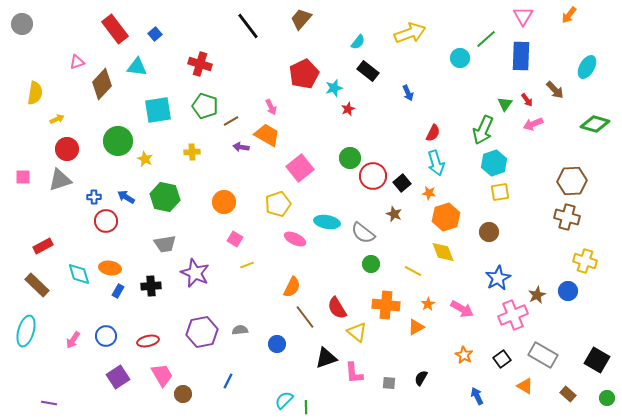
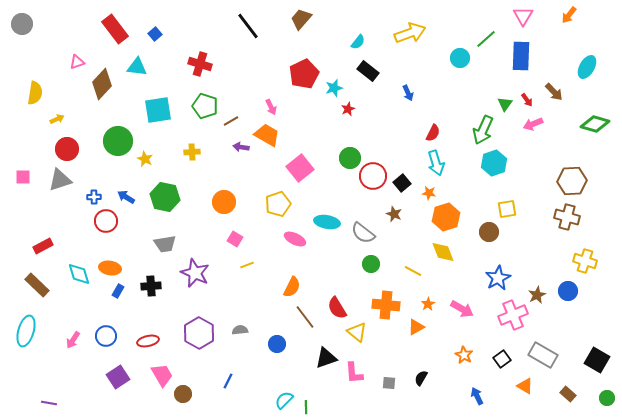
brown arrow at (555, 90): moved 1 px left, 2 px down
yellow square at (500, 192): moved 7 px right, 17 px down
purple hexagon at (202, 332): moved 3 px left, 1 px down; rotated 20 degrees counterclockwise
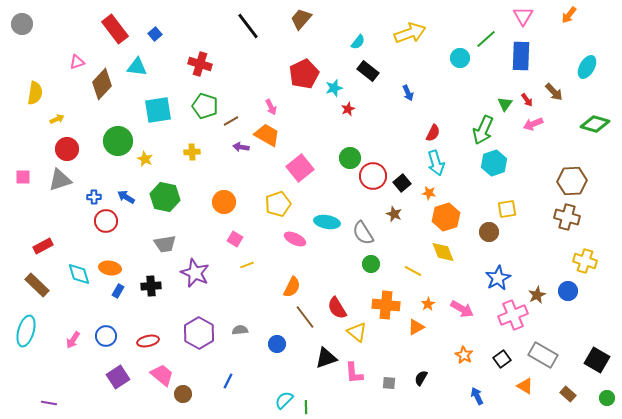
gray semicircle at (363, 233): rotated 20 degrees clockwise
pink trapezoid at (162, 375): rotated 20 degrees counterclockwise
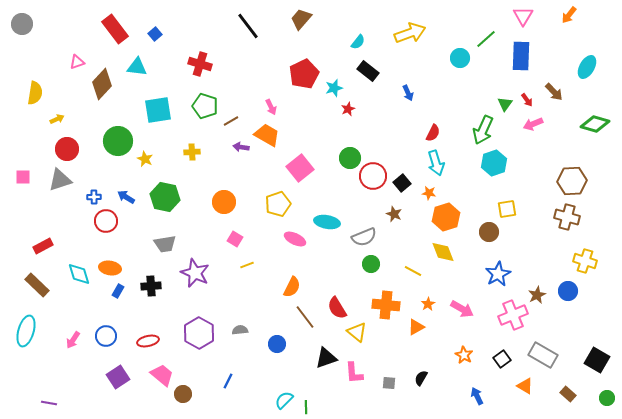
gray semicircle at (363, 233): moved 1 px right, 4 px down; rotated 80 degrees counterclockwise
blue star at (498, 278): moved 4 px up
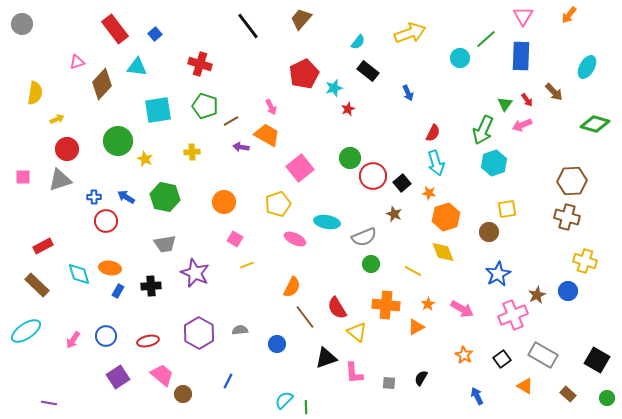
pink arrow at (533, 124): moved 11 px left, 1 px down
cyan ellipse at (26, 331): rotated 40 degrees clockwise
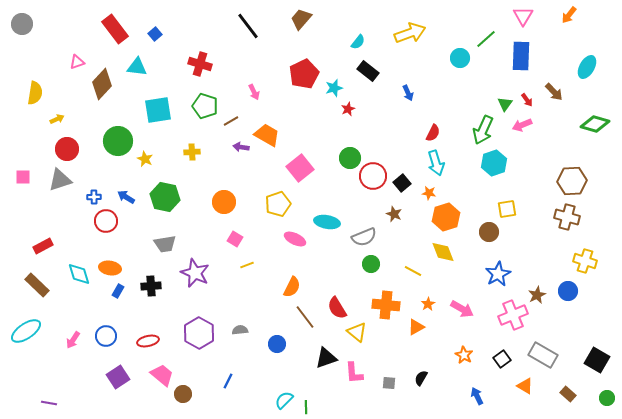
pink arrow at (271, 107): moved 17 px left, 15 px up
